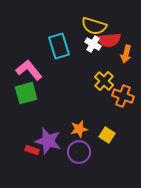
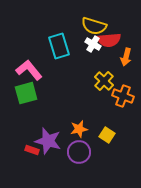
orange arrow: moved 3 px down
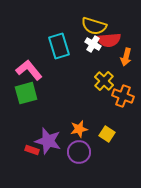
yellow square: moved 1 px up
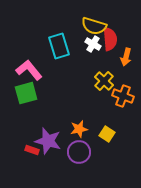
red semicircle: moved 1 px right, 1 px up; rotated 90 degrees counterclockwise
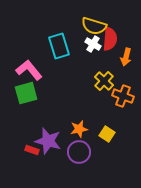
red semicircle: rotated 10 degrees clockwise
